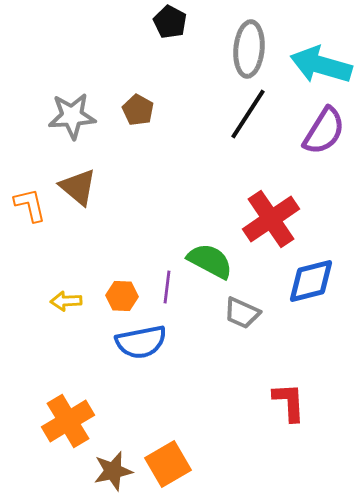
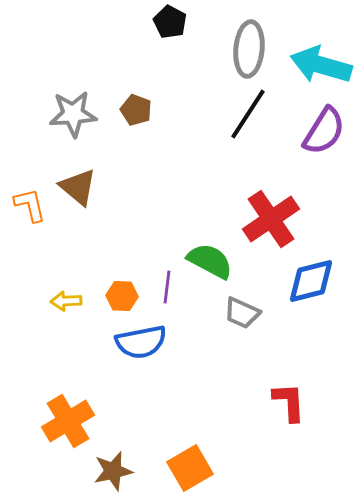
brown pentagon: moved 2 px left; rotated 8 degrees counterclockwise
gray star: moved 1 px right, 2 px up
orange square: moved 22 px right, 4 px down
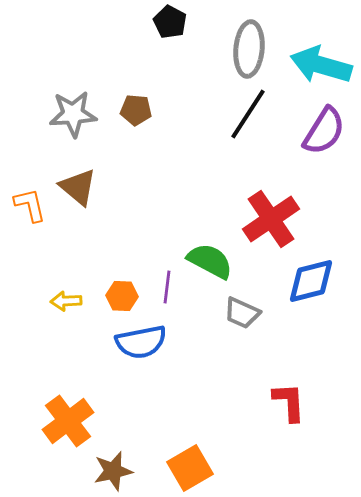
brown pentagon: rotated 16 degrees counterclockwise
orange cross: rotated 6 degrees counterclockwise
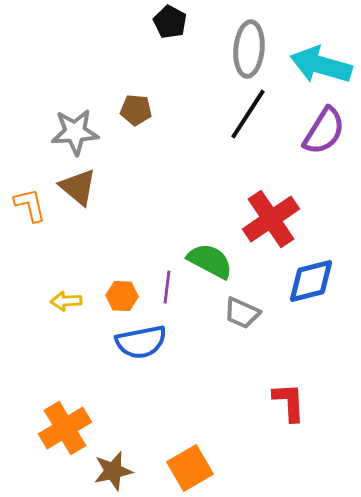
gray star: moved 2 px right, 18 px down
orange cross: moved 3 px left, 7 px down; rotated 6 degrees clockwise
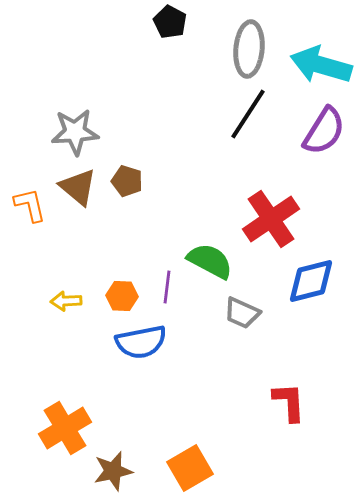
brown pentagon: moved 9 px left, 71 px down; rotated 12 degrees clockwise
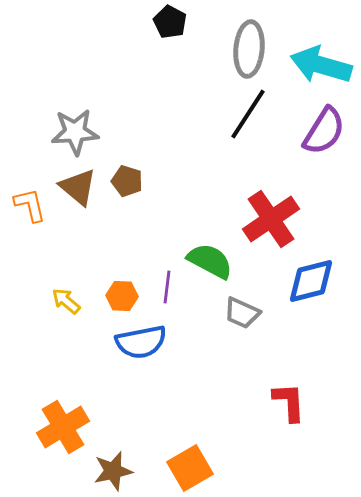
yellow arrow: rotated 44 degrees clockwise
orange cross: moved 2 px left, 1 px up
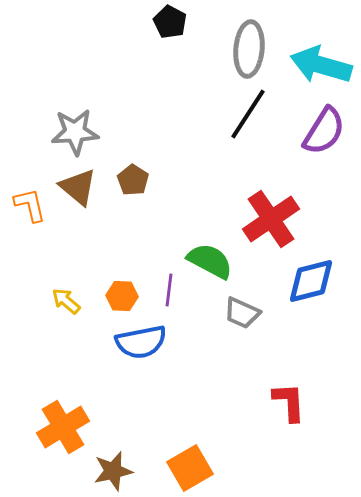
brown pentagon: moved 6 px right, 1 px up; rotated 16 degrees clockwise
purple line: moved 2 px right, 3 px down
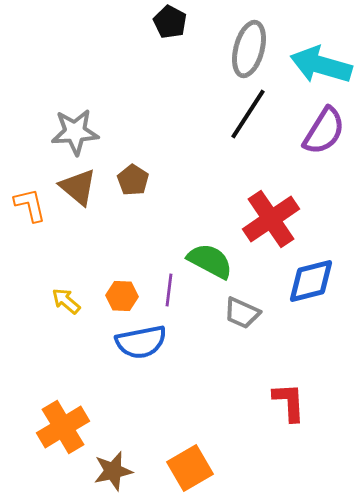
gray ellipse: rotated 10 degrees clockwise
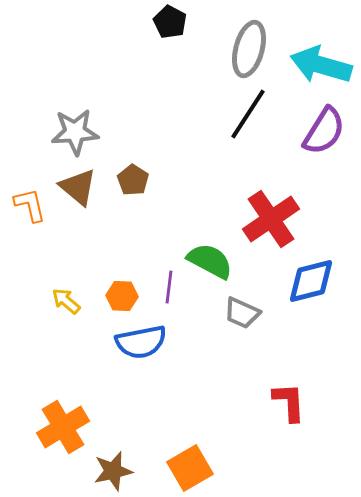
purple line: moved 3 px up
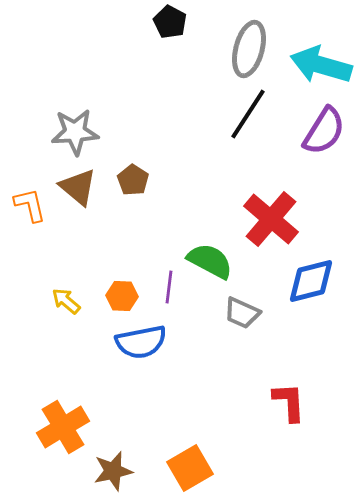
red cross: rotated 16 degrees counterclockwise
